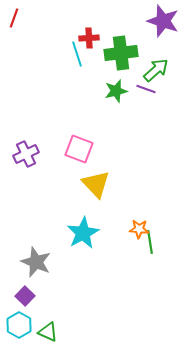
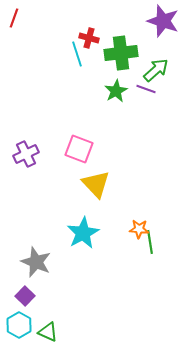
red cross: rotated 18 degrees clockwise
green star: rotated 15 degrees counterclockwise
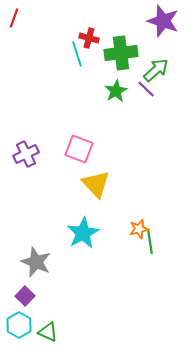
purple line: rotated 24 degrees clockwise
orange star: rotated 18 degrees counterclockwise
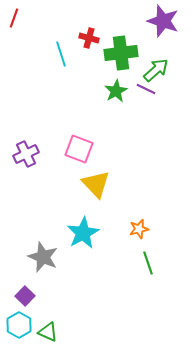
cyan line: moved 16 px left
purple line: rotated 18 degrees counterclockwise
green line: moved 2 px left, 21 px down; rotated 10 degrees counterclockwise
gray star: moved 7 px right, 5 px up
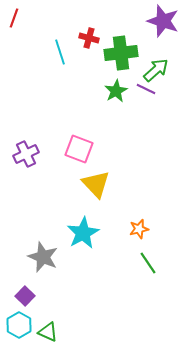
cyan line: moved 1 px left, 2 px up
green line: rotated 15 degrees counterclockwise
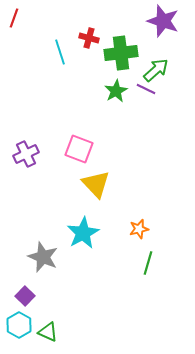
green line: rotated 50 degrees clockwise
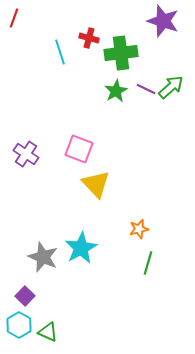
green arrow: moved 15 px right, 17 px down
purple cross: rotated 30 degrees counterclockwise
cyan star: moved 2 px left, 15 px down
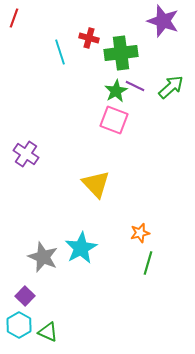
purple line: moved 11 px left, 3 px up
pink square: moved 35 px right, 29 px up
orange star: moved 1 px right, 4 px down
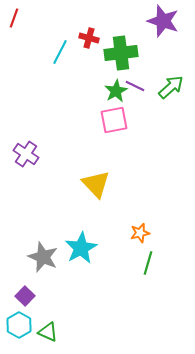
cyan line: rotated 45 degrees clockwise
pink square: rotated 32 degrees counterclockwise
